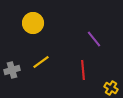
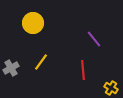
yellow line: rotated 18 degrees counterclockwise
gray cross: moved 1 px left, 2 px up; rotated 14 degrees counterclockwise
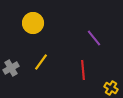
purple line: moved 1 px up
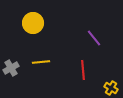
yellow line: rotated 48 degrees clockwise
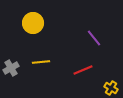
red line: rotated 72 degrees clockwise
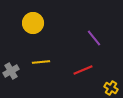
gray cross: moved 3 px down
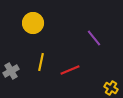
yellow line: rotated 72 degrees counterclockwise
red line: moved 13 px left
